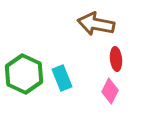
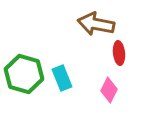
red ellipse: moved 3 px right, 6 px up
green hexagon: rotated 9 degrees counterclockwise
pink diamond: moved 1 px left, 1 px up
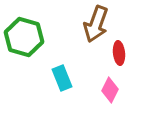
brown arrow: rotated 81 degrees counterclockwise
green hexagon: moved 37 px up
pink diamond: moved 1 px right
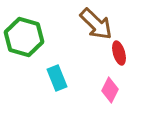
brown arrow: rotated 66 degrees counterclockwise
red ellipse: rotated 10 degrees counterclockwise
cyan rectangle: moved 5 px left
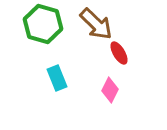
green hexagon: moved 19 px right, 13 px up
red ellipse: rotated 15 degrees counterclockwise
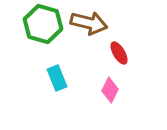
brown arrow: moved 7 px left, 1 px up; rotated 30 degrees counterclockwise
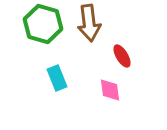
brown arrow: rotated 69 degrees clockwise
red ellipse: moved 3 px right, 3 px down
pink diamond: rotated 35 degrees counterclockwise
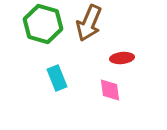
brown arrow: rotated 30 degrees clockwise
red ellipse: moved 2 px down; rotated 65 degrees counterclockwise
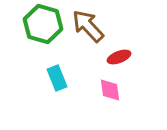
brown arrow: moved 1 px left, 3 px down; rotated 114 degrees clockwise
red ellipse: moved 3 px left, 1 px up; rotated 15 degrees counterclockwise
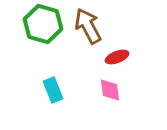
brown arrow: rotated 15 degrees clockwise
red ellipse: moved 2 px left
cyan rectangle: moved 4 px left, 12 px down
